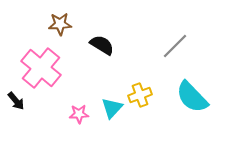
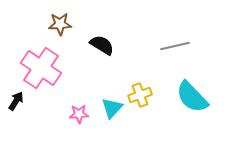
gray line: rotated 32 degrees clockwise
pink cross: rotated 6 degrees counterclockwise
black arrow: rotated 108 degrees counterclockwise
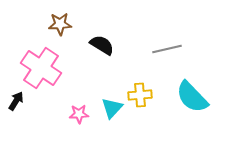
gray line: moved 8 px left, 3 px down
yellow cross: rotated 15 degrees clockwise
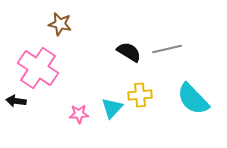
brown star: rotated 15 degrees clockwise
black semicircle: moved 27 px right, 7 px down
pink cross: moved 3 px left
cyan semicircle: moved 1 px right, 2 px down
black arrow: rotated 114 degrees counterclockwise
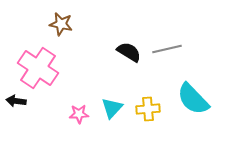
brown star: moved 1 px right
yellow cross: moved 8 px right, 14 px down
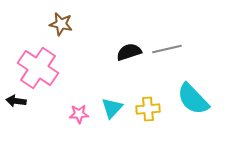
black semicircle: rotated 50 degrees counterclockwise
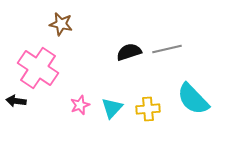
pink star: moved 1 px right, 9 px up; rotated 18 degrees counterclockwise
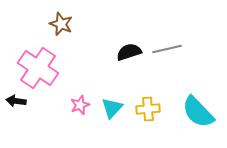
brown star: rotated 10 degrees clockwise
cyan semicircle: moved 5 px right, 13 px down
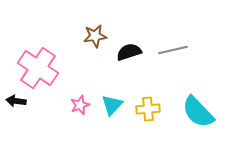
brown star: moved 34 px right, 12 px down; rotated 30 degrees counterclockwise
gray line: moved 6 px right, 1 px down
cyan triangle: moved 3 px up
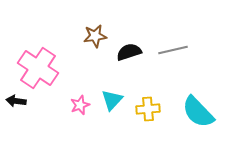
cyan triangle: moved 5 px up
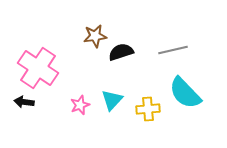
black semicircle: moved 8 px left
black arrow: moved 8 px right, 1 px down
cyan semicircle: moved 13 px left, 19 px up
